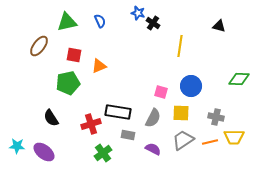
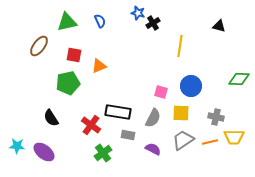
black cross: rotated 24 degrees clockwise
red cross: moved 1 px down; rotated 36 degrees counterclockwise
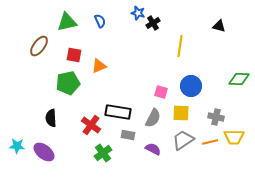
black semicircle: rotated 30 degrees clockwise
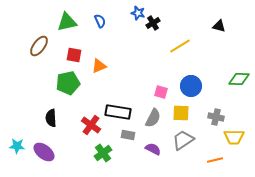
yellow line: rotated 50 degrees clockwise
orange line: moved 5 px right, 18 px down
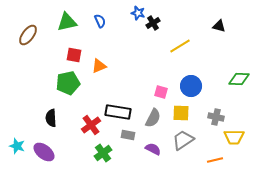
brown ellipse: moved 11 px left, 11 px up
red cross: rotated 18 degrees clockwise
cyan star: rotated 14 degrees clockwise
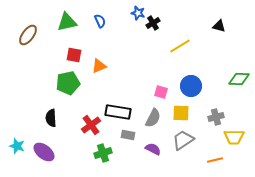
gray cross: rotated 28 degrees counterclockwise
green cross: rotated 18 degrees clockwise
